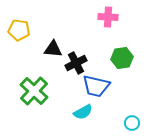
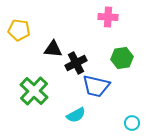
cyan semicircle: moved 7 px left, 3 px down
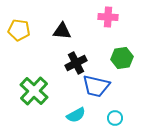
black triangle: moved 9 px right, 18 px up
cyan circle: moved 17 px left, 5 px up
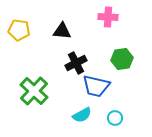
green hexagon: moved 1 px down
cyan semicircle: moved 6 px right
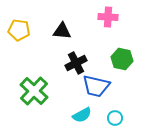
green hexagon: rotated 20 degrees clockwise
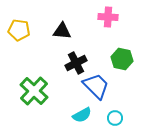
blue trapezoid: rotated 148 degrees counterclockwise
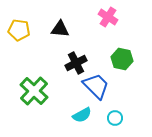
pink cross: rotated 30 degrees clockwise
black triangle: moved 2 px left, 2 px up
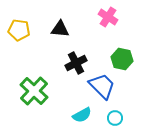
blue trapezoid: moved 6 px right
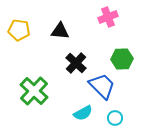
pink cross: rotated 36 degrees clockwise
black triangle: moved 2 px down
green hexagon: rotated 15 degrees counterclockwise
black cross: rotated 20 degrees counterclockwise
cyan semicircle: moved 1 px right, 2 px up
